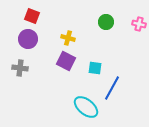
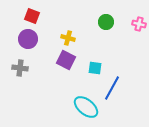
purple square: moved 1 px up
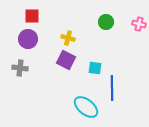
red square: rotated 21 degrees counterclockwise
blue line: rotated 30 degrees counterclockwise
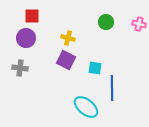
purple circle: moved 2 px left, 1 px up
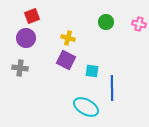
red square: rotated 21 degrees counterclockwise
cyan square: moved 3 px left, 3 px down
cyan ellipse: rotated 10 degrees counterclockwise
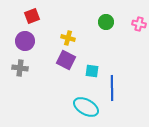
purple circle: moved 1 px left, 3 px down
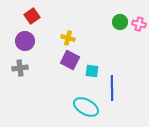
red square: rotated 14 degrees counterclockwise
green circle: moved 14 px right
purple square: moved 4 px right
gray cross: rotated 14 degrees counterclockwise
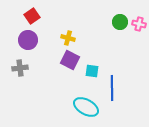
purple circle: moved 3 px right, 1 px up
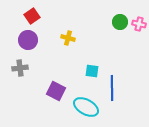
purple square: moved 14 px left, 31 px down
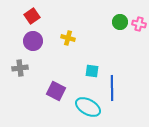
purple circle: moved 5 px right, 1 px down
cyan ellipse: moved 2 px right
